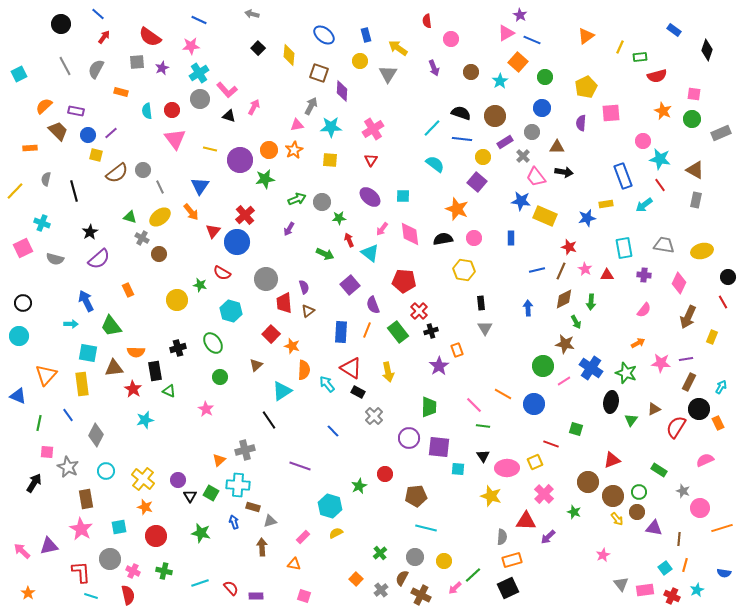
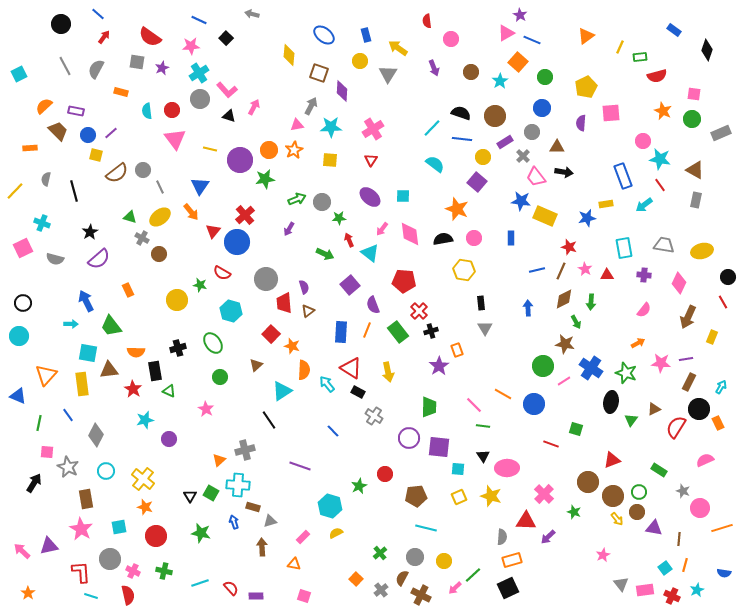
black square at (258, 48): moved 32 px left, 10 px up
gray square at (137, 62): rotated 14 degrees clockwise
brown triangle at (114, 368): moved 5 px left, 2 px down
gray cross at (374, 416): rotated 12 degrees counterclockwise
yellow square at (535, 462): moved 76 px left, 35 px down
purple circle at (178, 480): moved 9 px left, 41 px up
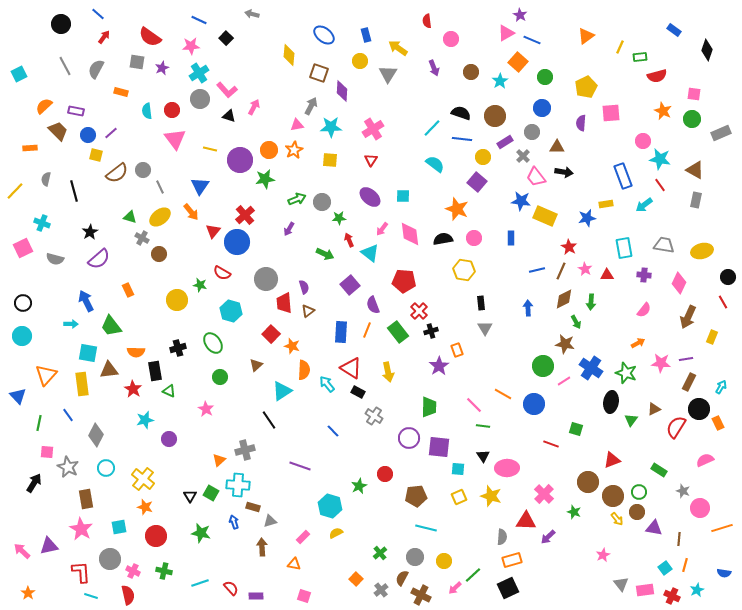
red star at (569, 247): rotated 14 degrees clockwise
cyan circle at (19, 336): moved 3 px right
blue triangle at (18, 396): rotated 24 degrees clockwise
cyan circle at (106, 471): moved 3 px up
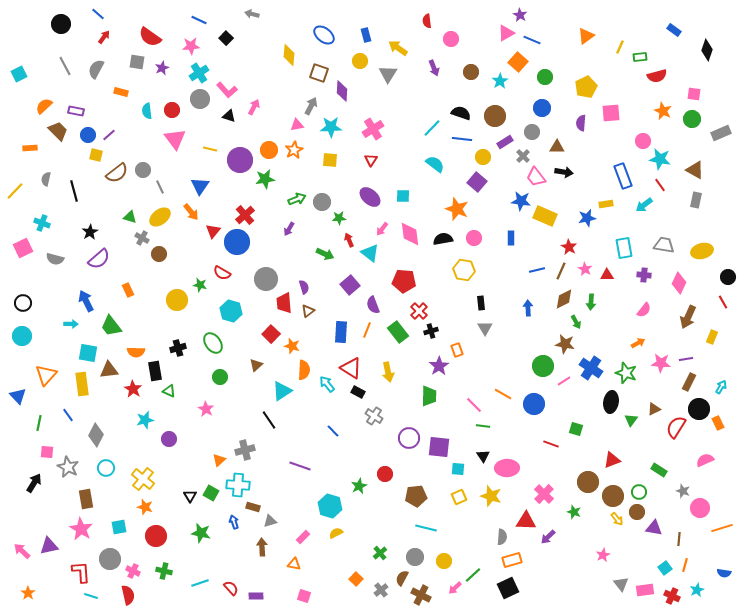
purple line at (111, 133): moved 2 px left, 2 px down
green trapezoid at (429, 407): moved 11 px up
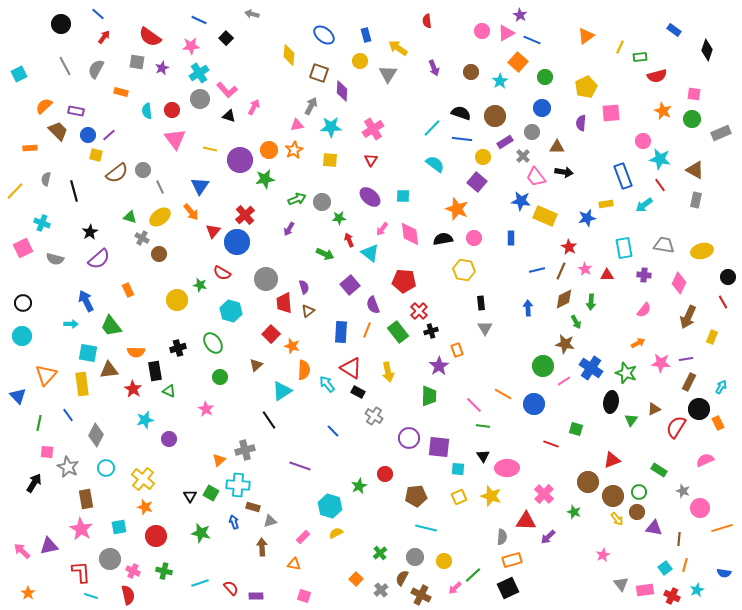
pink circle at (451, 39): moved 31 px right, 8 px up
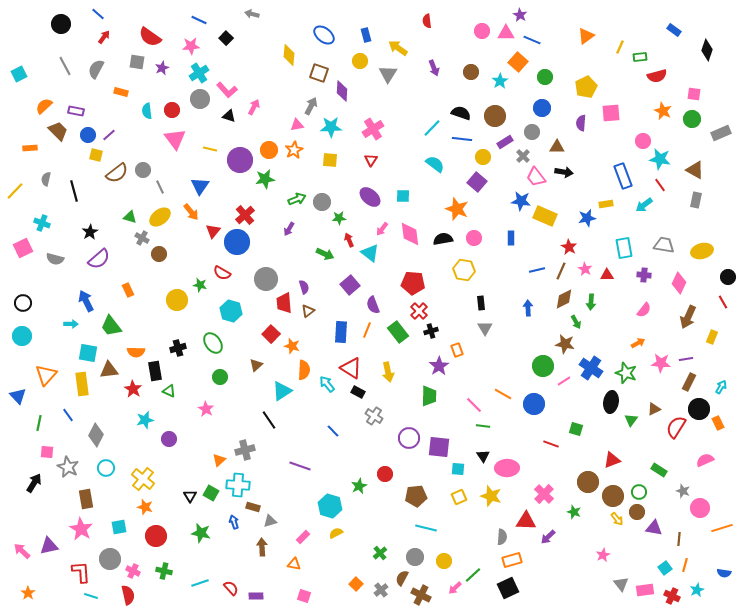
pink triangle at (506, 33): rotated 30 degrees clockwise
red pentagon at (404, 281): moved 9 px right, 2 px down
orange square at (356, 579): moved 5 px down
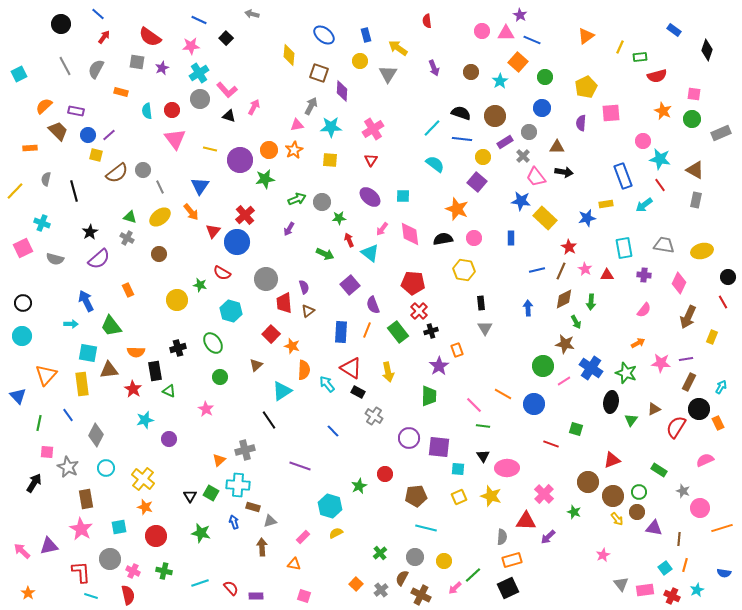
gray circle at (532, 132): moved 3 px left
yellow rectangle at (545, 216): moved 2 px down; rotated 20 degrees clockwise
gray cross at (142, 238): moved 15 px left
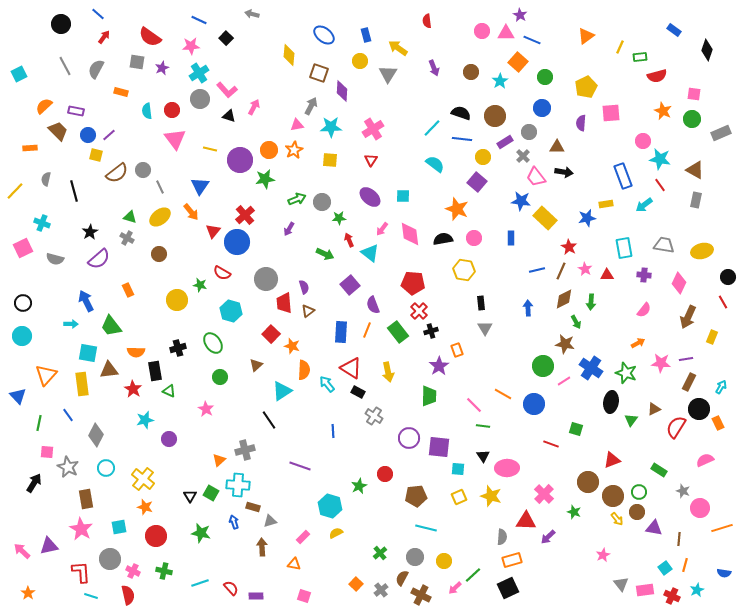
blue line at (333, 431): rotated 40 degrees clockwise
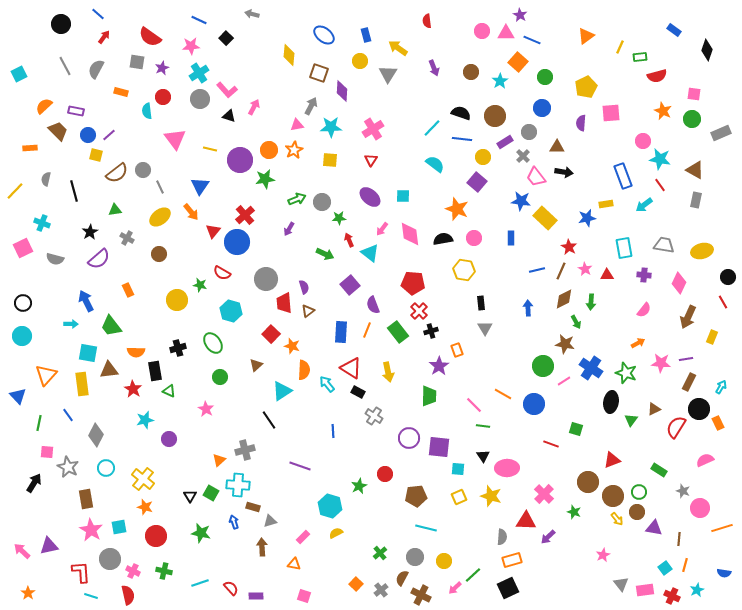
red circle at (172, 110): moved 9 px left, 13 px up
green triangle at (130, 217): moved 15 px left, 7 px up; rotated 24 degrees counterclockwise
pink star at (81, 529): moved 10 px right, 1 px down
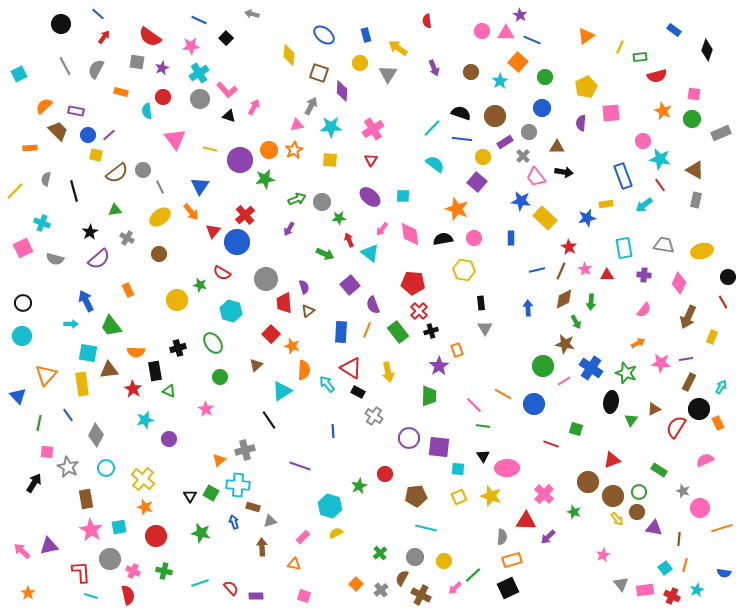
yellow circle at (360, 61): moved 2 px down
